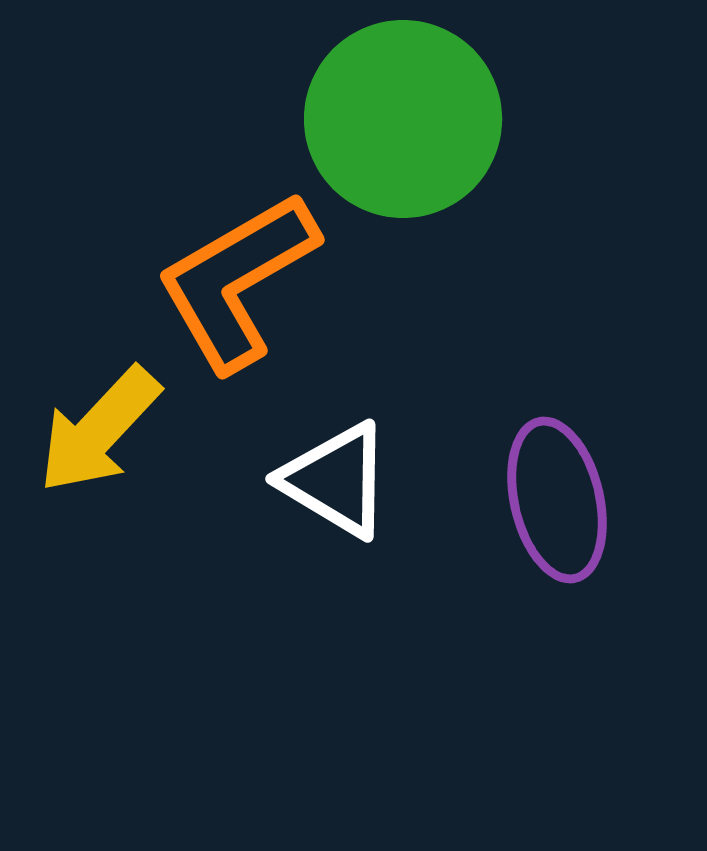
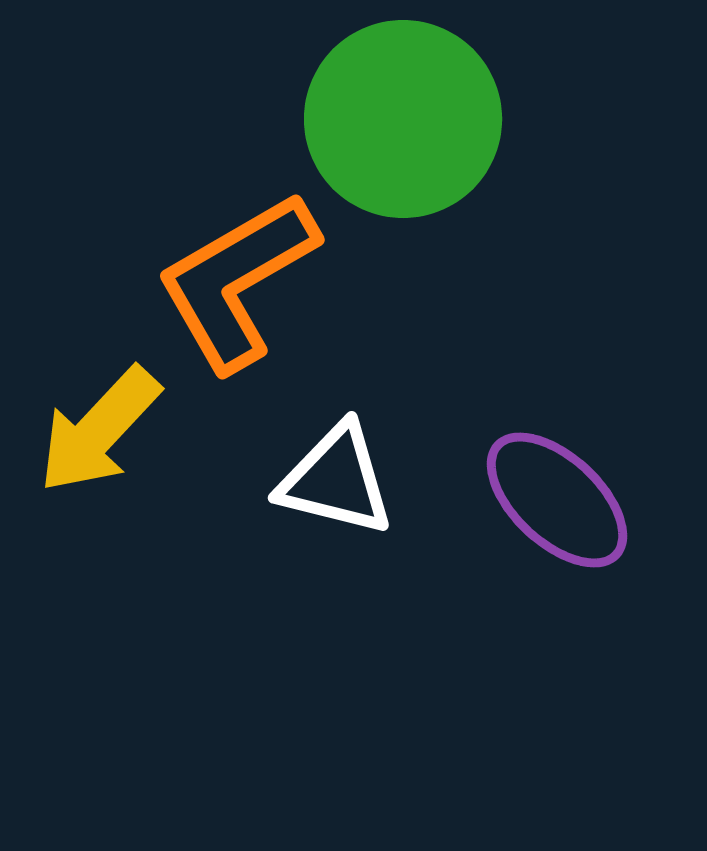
white triangle: rotated 17 degrees counterclockwise
purple ellipse: rotated 34 degrees counterclockwise
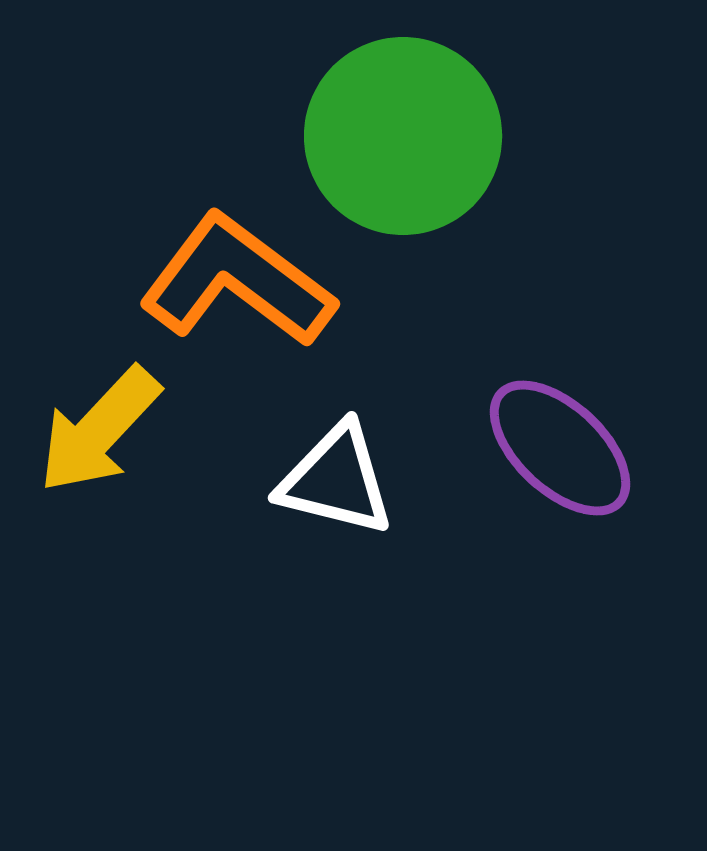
green circle: moved 17 px down
orange L-shape: rotated 67 degrees clockwise
purple ellipse: moved 3 px right, 52 px up
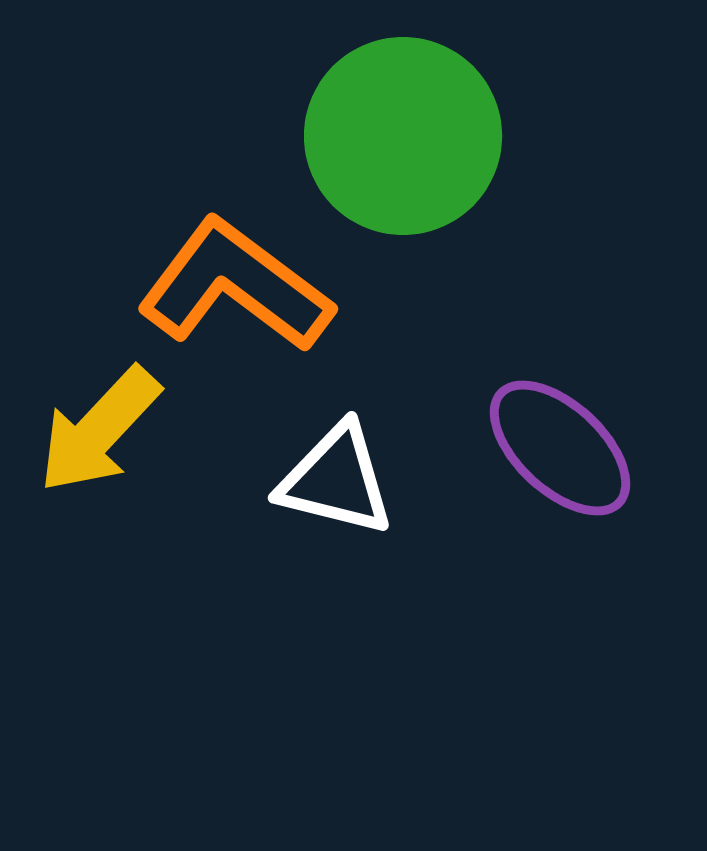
orange L-shape: moved 2 px left, 5 px down
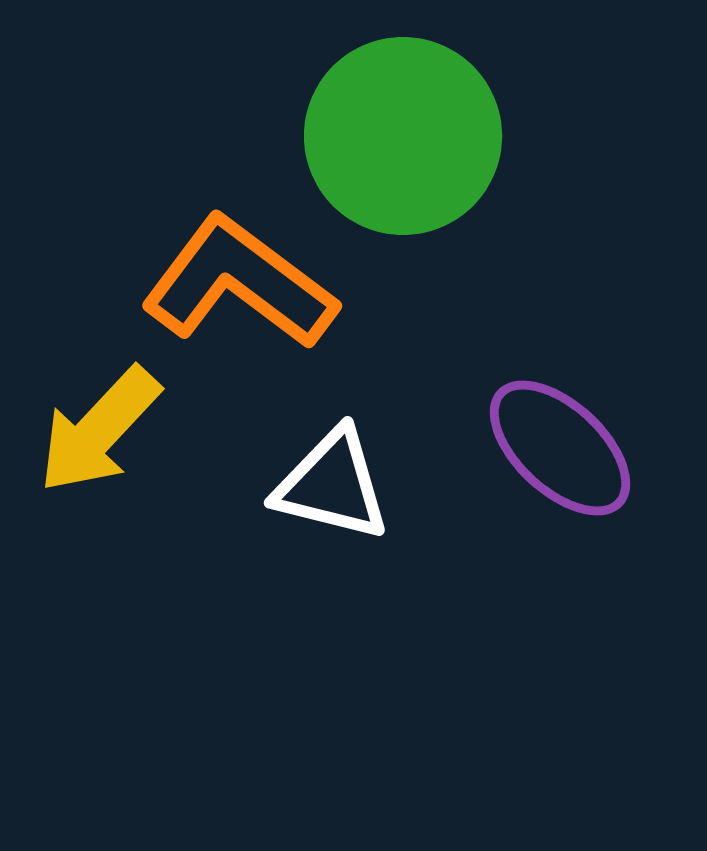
orange L-shape: moved 4 px right, 3 px up
white triangle: moved 4 px left, 5 px down
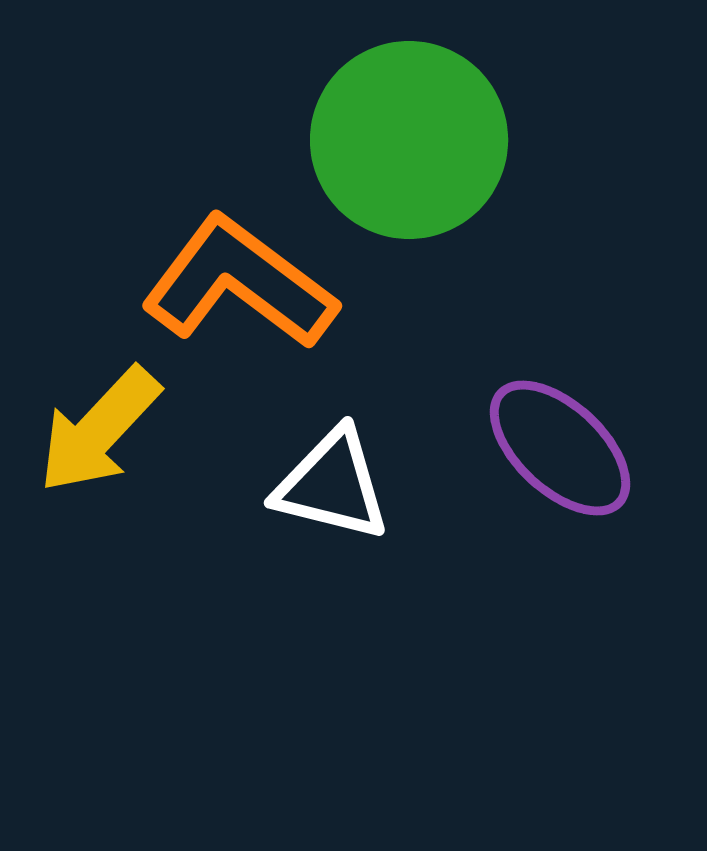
green circle: moved 6 px right, 4 px down
